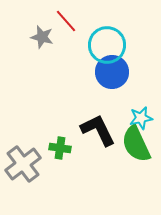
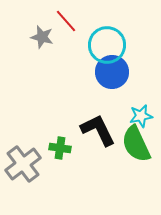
cyan star: moved 2 px up
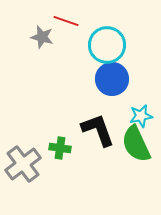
red line: rotated 30 degrees counterclockwise
blue circle: moved 7 px down
black L-shape: rotated 6 degrees clockwise
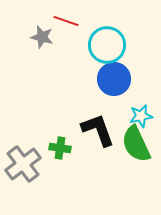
blue circle: moved 2 px right
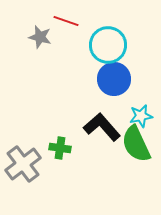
gray star: moved 2 px left
cyan circle: moved 1 px right
black L-shape: moved 4 px right, 3 px up; rotated 21 degrees counterclockwise
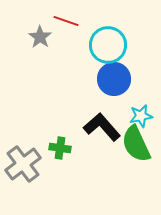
gray star: rotated 20 degrees clockwise
